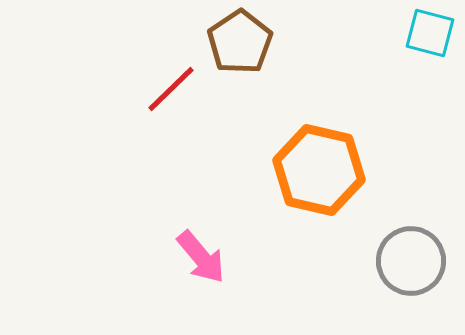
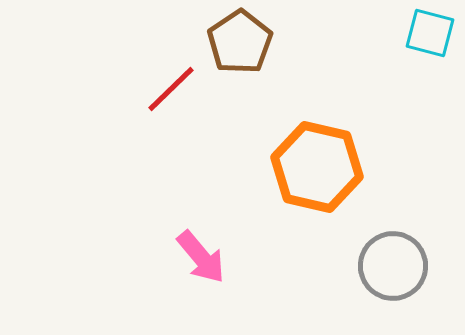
orange hexagon: moved 2 px left, 3 px up
gray circle: moved 18 px left, 5 px down
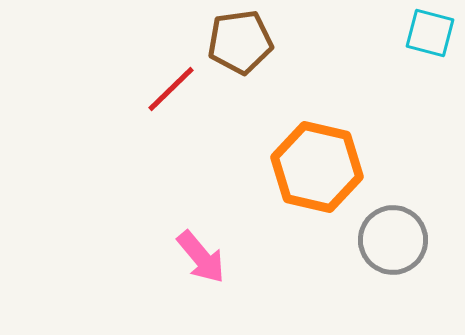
brown pentagon: rotated 26 degrees clockwise
gray circle: moved 26 px up
